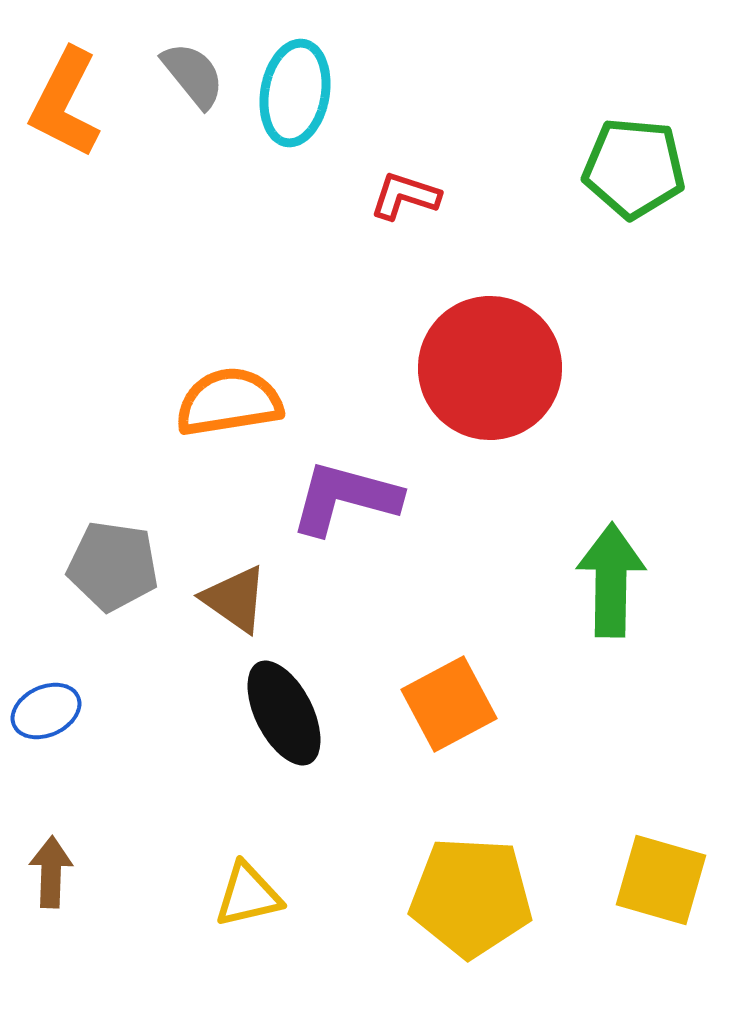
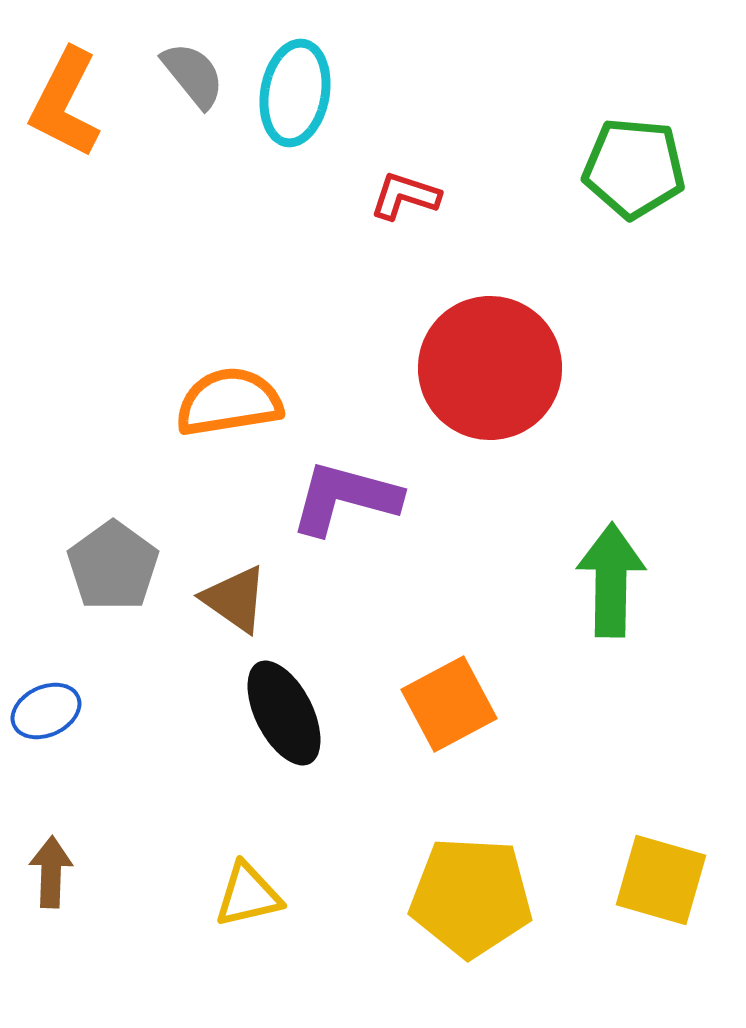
gray pentagon: rotated 28 degrees clockwise
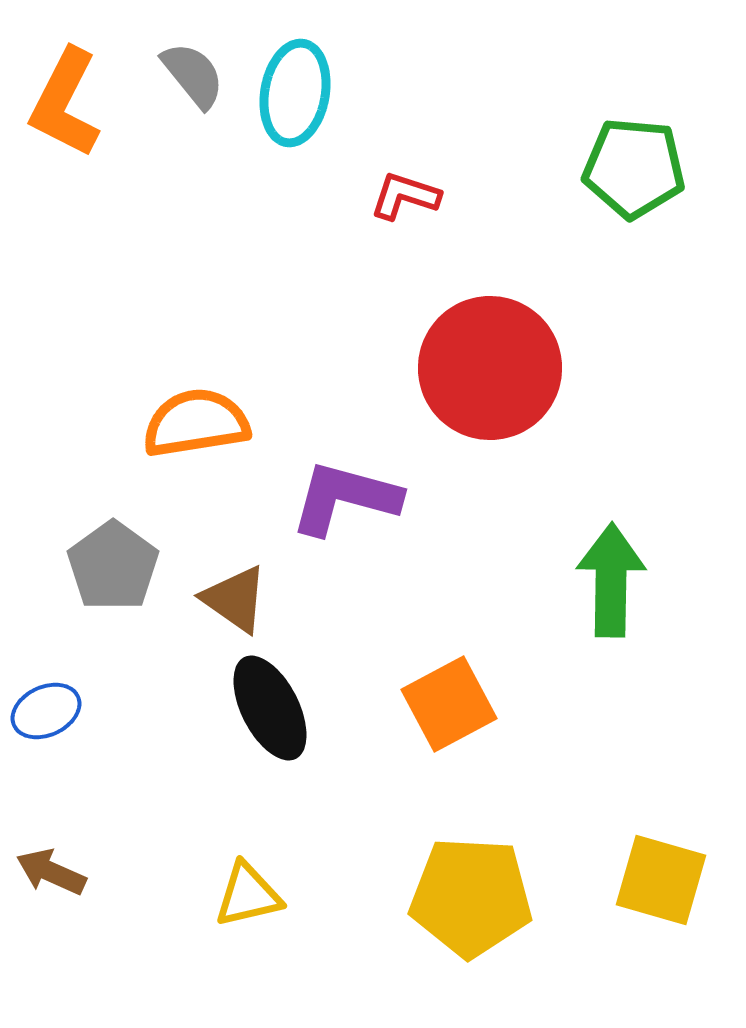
orange semicircle: moved 33 px left, 21 px down
black ellipse: moved 14 px left, 5 px up
brown arrow: rotated 68 degrees counterclockwise
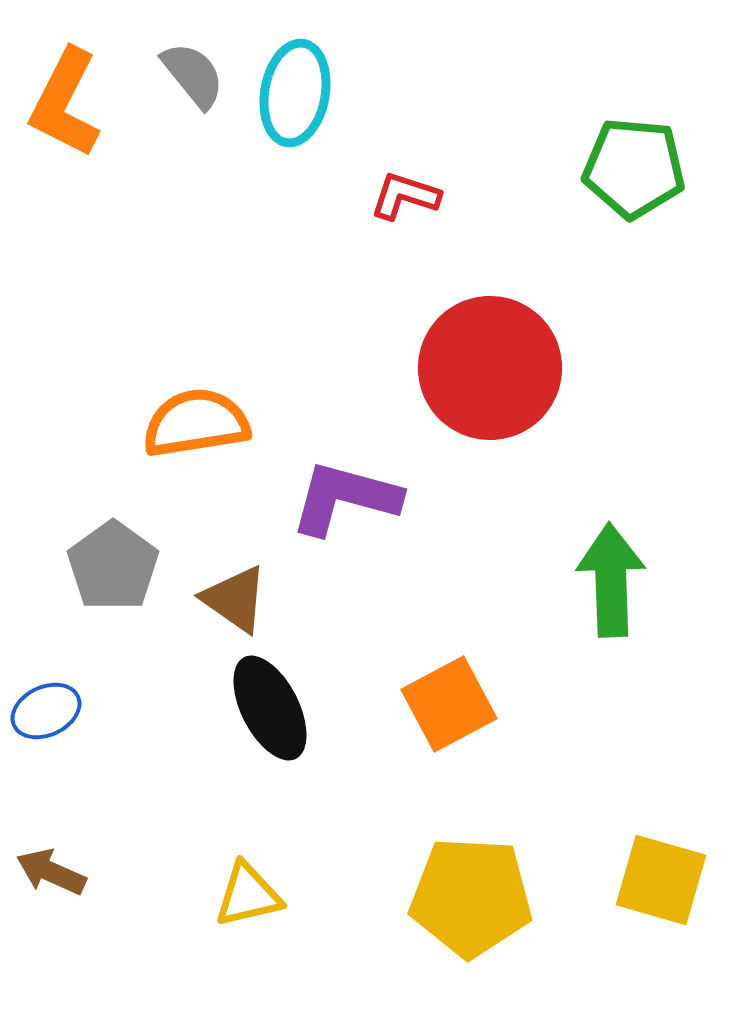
green arrow: rotated 3 degrees counterclockwise
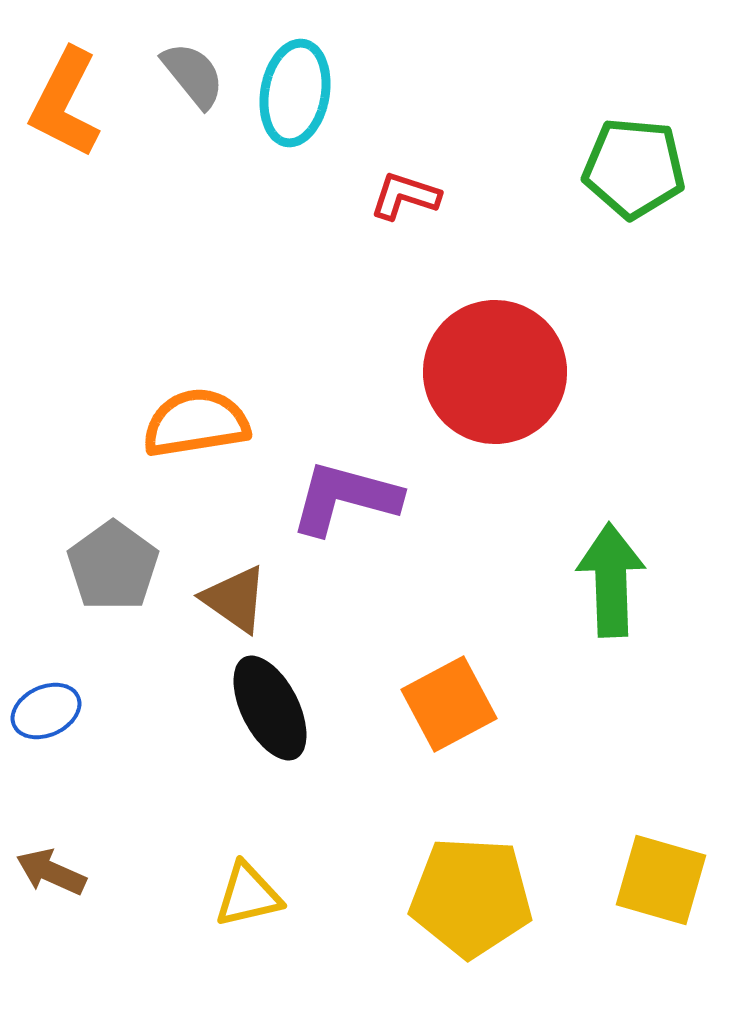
red circle: moved 5 px right, 4 px down
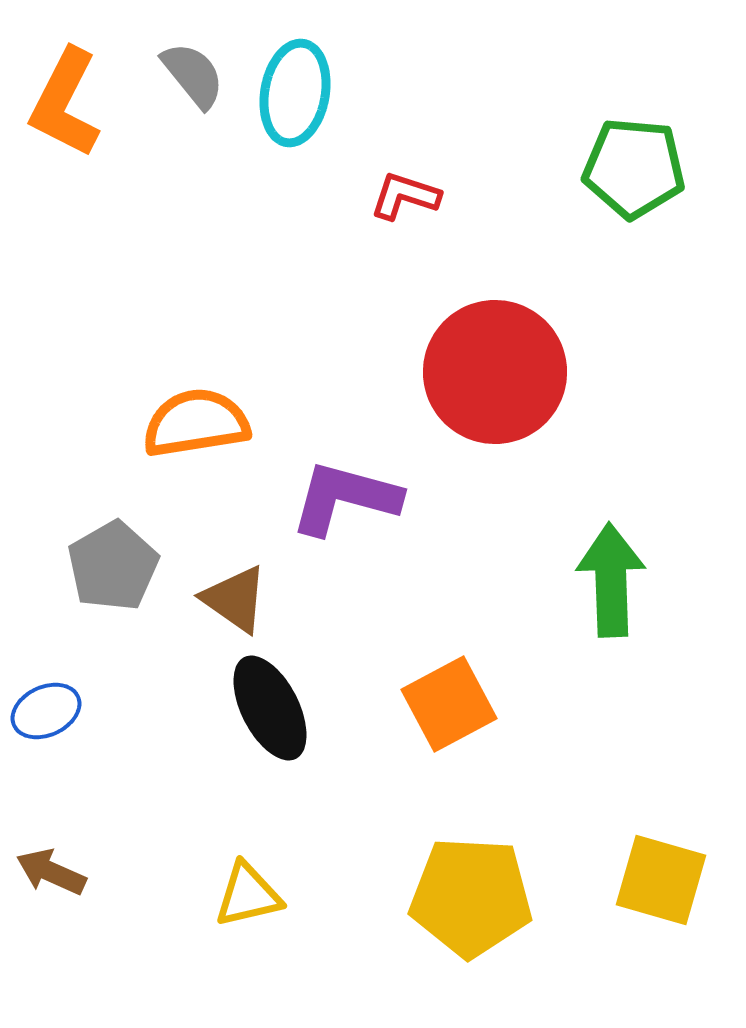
gray pentagon: rotated 6 degrees clockwise
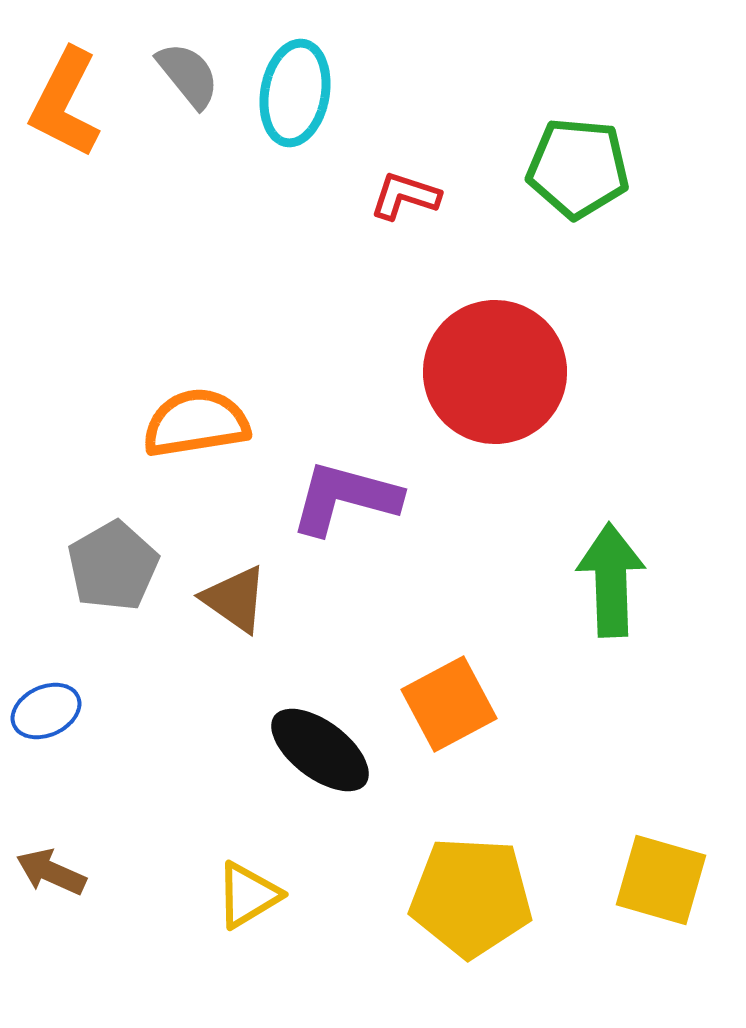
gray semicircle: moved 5 px left
green pentagon: moved 56 px left
black ellipse: moved 50 px right, 42 px down; rotated 26 degrees counterclockwise
yellow triangle: rotated 18 degrees counterclockwise
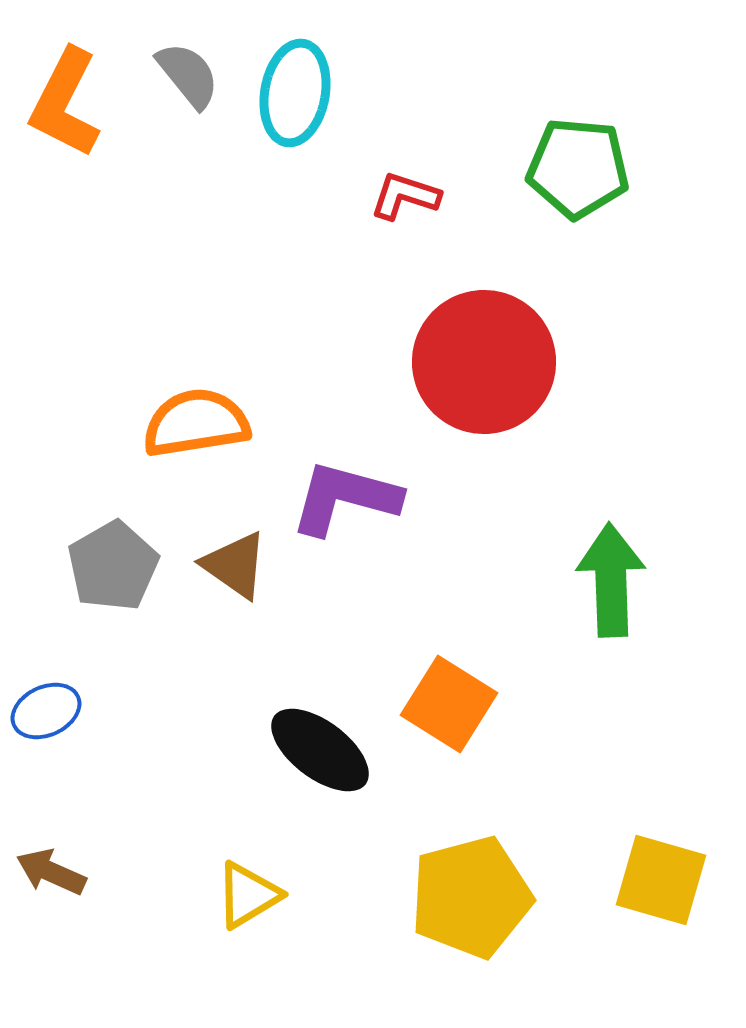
red circle: moved 11 px left, 10 px up
brown triangle: moved 34 px up
orange square: rotated 30 degrees counterclockwise
yellow pentagon: rotated 18 degrees counterclockwise
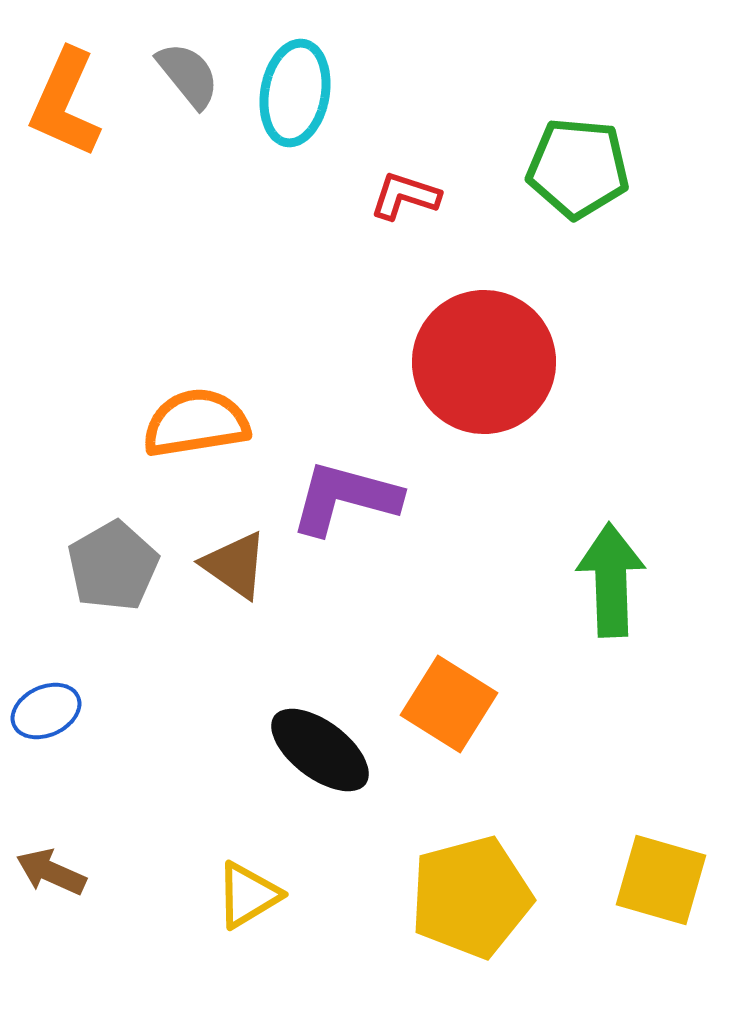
orange L-shape: rotated 3 degrees counterclockwise
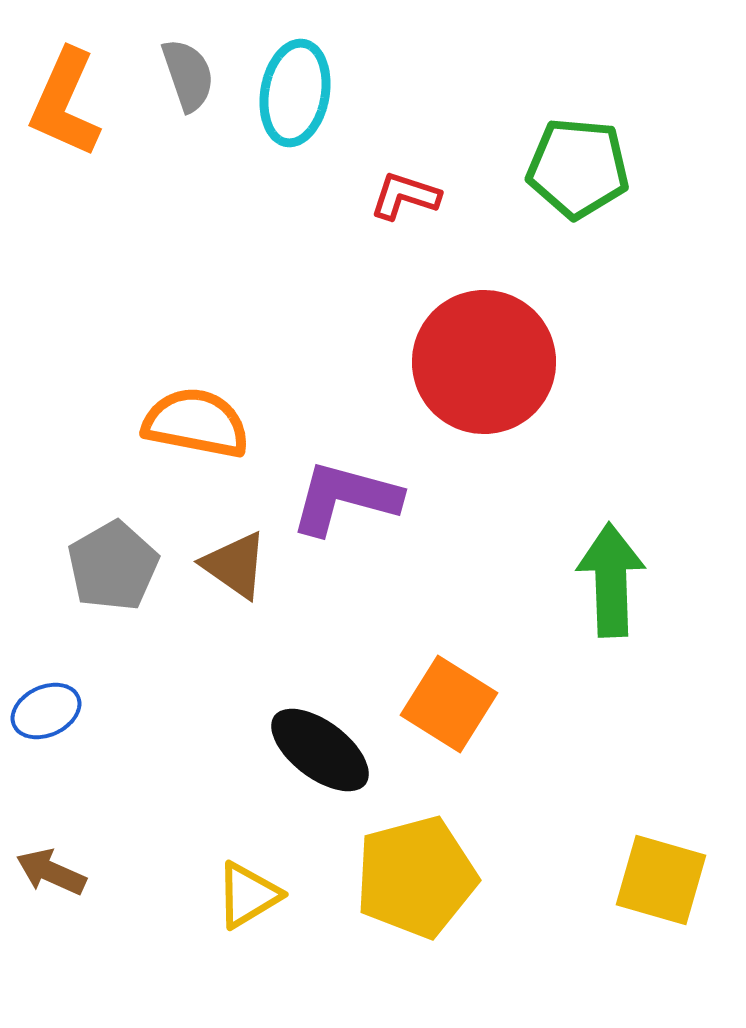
gray semicircle: rotated 20 degrees clockwise
orange semicircle: rotated 20 degrees clockwise
yellow pentagon: moved 55 px left, 20 px up
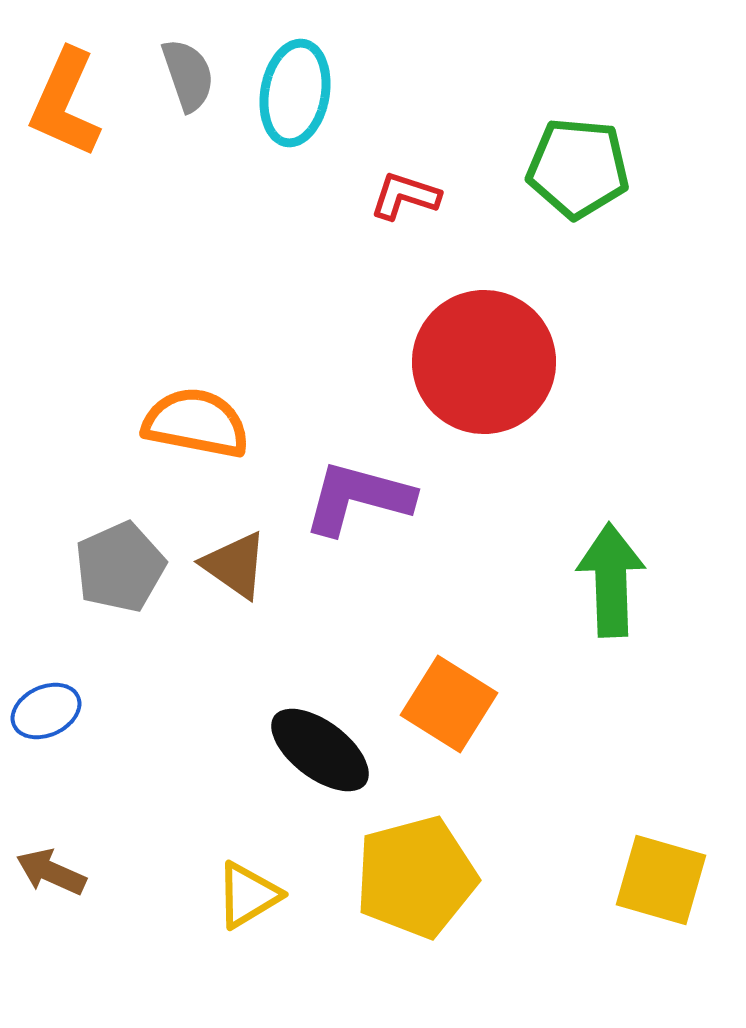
purple L-shape: moved 13 px right
gray pentagon: moved 7 px right, 1 px down; rotated 6 degrees clockwise
